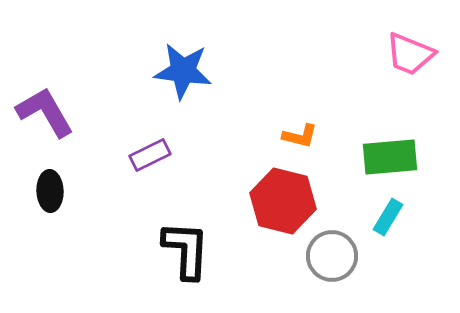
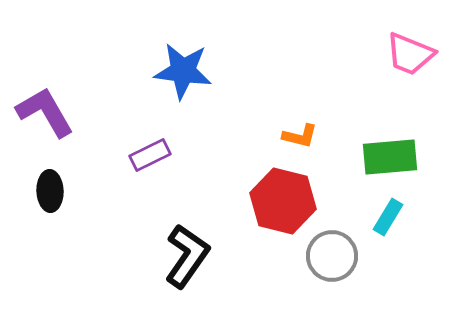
black L-shape: moved 1 px right, 6 px down; rotated 32 degrees clockwise
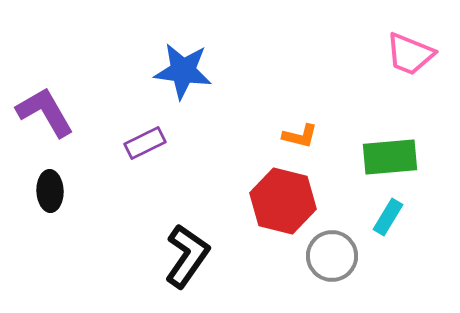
purple rectangle: moved 5 px left, 12 px up
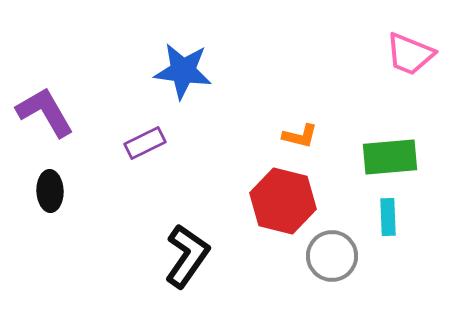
cyan rectangle: rotated 33 degrees counterclockwise
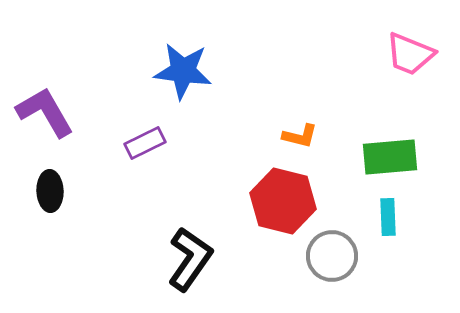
black L-shape: moved 3 px right, 3 px down
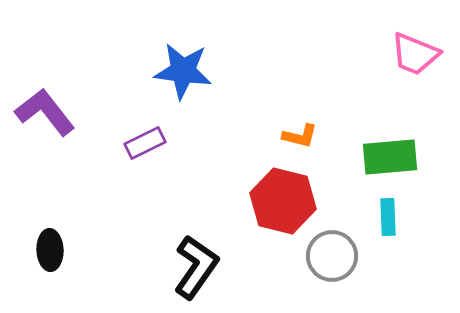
pink trapezoid: moved 5 px right
purple L-shape: rotated 8 degrees counterclockwise
black ellipse: moved 59 px down
black L-shape: moved 6 px right, 8 px down
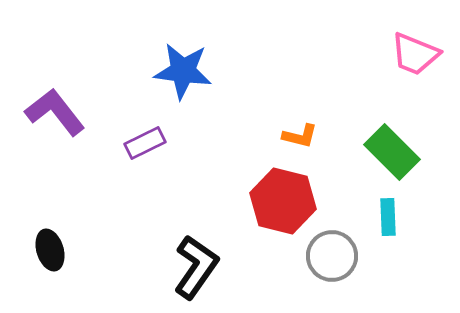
purple L-shape: moved 10 px right
green rectangle: moved 2 px right, 5 px up; rotated 50 degrees clockwise
black ellipse: rotated 15 degrees counterclockwise
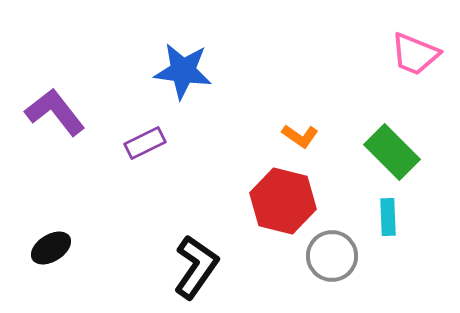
orange L-shape: rotated 21 degrees clockwise
black ellipse: moved 1 px right, 2 px up; rotated 75 degrees clockwise
